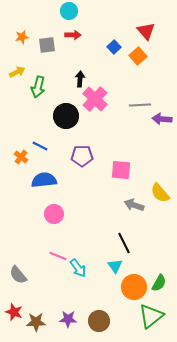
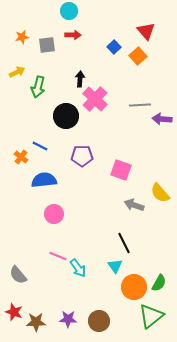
pink square: rotated 15 degrees clockwise
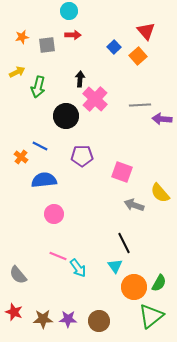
pink square: moved 1 px right, 2 px down
brown star: moved 7 px right, 3 px up
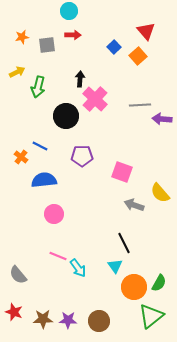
purple star: moved 1 px down
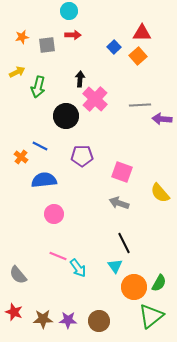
red triangle: moved 4 px left, 2 px down; rotated 48 degrees counterclockwise
gray arrow: moved 15 px left, 2 px up
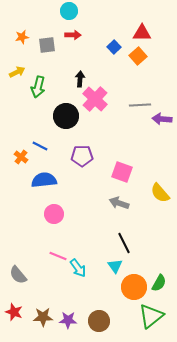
brown star: moved 2 px up
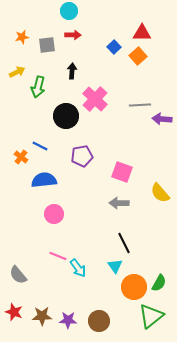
black arrow: moved 8 px left, 8 px up
purple pentagon: rotated 10 degrees counterclockwise
gray arrow: rotated 18 degrees counterclockwise
brown star: moved 1 px left, 1 px up
